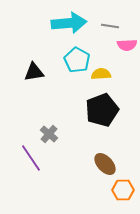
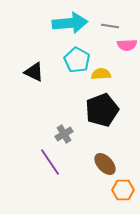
cyan arrow: moved 1 px right
black triangle: rotated 35 degrees clockwise
gray cross: moved 15 px right; rotated 18 degrees clockwise
purple line: moved 19 px right, 4 px down
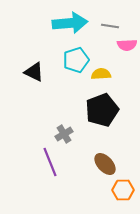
cyan pentagon: moved 1 px left; rotated 25 degrees clockwise
purple line: rotated 12 degrees clockwise
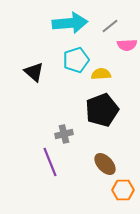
gray line: rotated 48 degrees counterclockwise
black triangle: rotated 15 degrees clockwise
gray cross: rotated 18 degrees clockwise
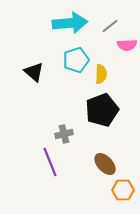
yellow semicircle: rotated 96 degrees clockwise
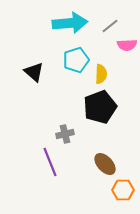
black pentagon: moved 2 px left, 3 px up
gray cross: moved 1 px right
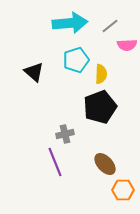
purple line: moved 5 px right
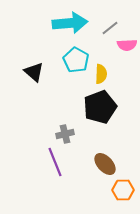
gray line: moved 2 px down
cyan pentagon: rotated 25 degrees counterclockwise
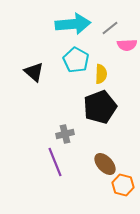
cyan arrow: moved 3 px right, 1 px down
orange hexagon: moved 5 px up; rotated 15 degrees clockwise
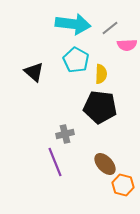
cyan arrow: rotated 12 degrees clockwise
black pentagon: rotated 28 degrees clockwise
